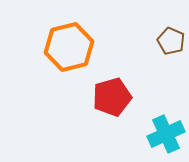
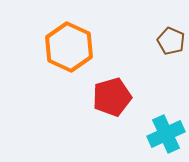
orange hexagon: rotated 21 degrees counterclockwise
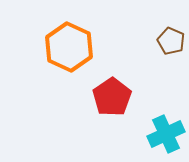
red pentagon: rotated 18 degrees counterclockwise
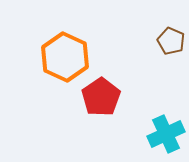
orange hexagon: moved 4 px left, 10 px down
red pentagon: moved 11 px left
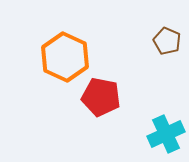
brown pentagon: moved 4 px left
red pentagon: rotated 27 degrees counterclockwise
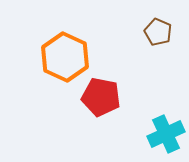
brown pentagon: moved 9 px left, 9 px up
